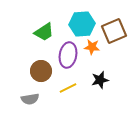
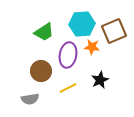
black star: rotated 12 degrees counterclockwise
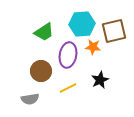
brown square: rotated 10 degrees clockwise
orange star: moved 1 px right
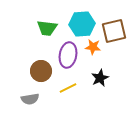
green trapezoid: moved 3 px right, 4 px up; rotated 40 degrees clockwise
black star: moved 2 px up
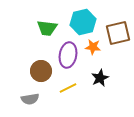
cyan hexagon: moved 1 px right, 2 px up; rotated 10 degrees counterclockwise
brown square: moved 4 px right, 2 px down
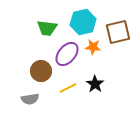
brown square: moved 1 px up
purple ellipse: moved 1 px left, 1 px up; rotated 30 degrees clockwise
black star: moved 5 px left, 6 px down; rotated 12 degrees counterclockwise
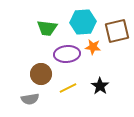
cyan hexagon: rotated 10 degrees clockwise
brown square: moved 1 px left, 1 px up
purple ellipse: rotated 45 degrees clockwise
brown circle: moved 3 px down
black star: moved 5 px right, 2 px down
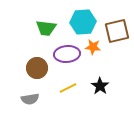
green trapezoid: moved 1 px left
brown circle: moved 4 px left, 6 px up
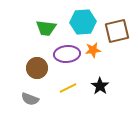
orange star: moved 3 px down; rotated 14 degrees counterclockwise
gray semicircle: rotated 30 degrees clockwise
